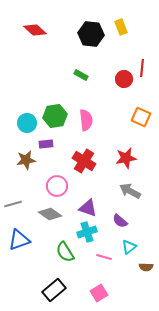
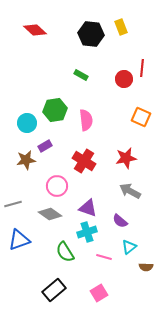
green hexagon: moved 6 px up
purple rectangle: moved 1 px left, 2 px down; rotated 24 degrees counterclockwise
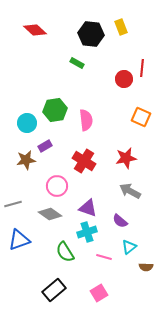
green rectangle: moved 4 px left, 12 px up
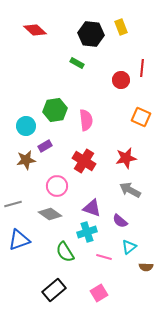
red circle: moved 3 px left, 1 px down
cyan circle: moved 1 px left, 3 px down
gray arrow: moved 1 px up
purple triangle: moved 4 px right
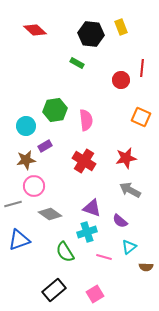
pink circle: moved 23 px left
pink square: moved 4 px left, 1 px down
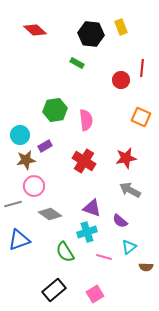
cyan circle: moved 6 px left, 9 px down
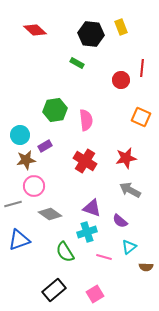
red cross: moved 1 px right
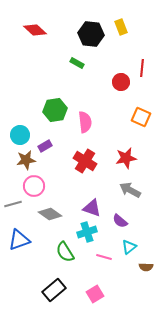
red circle: moved 2 px down
pink semicircle: moved 1 px left, 2 px down
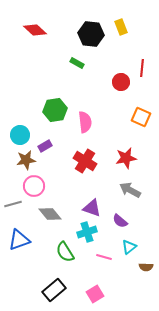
gray diamond: rotated 15 degrees clockwise
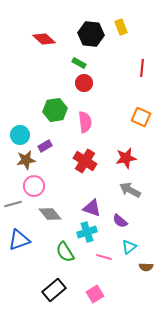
red diamond: moved 9 px right, 9 px down
green rectangle: moved 2 px right
red circle: moved 37 px left, 1 px down
